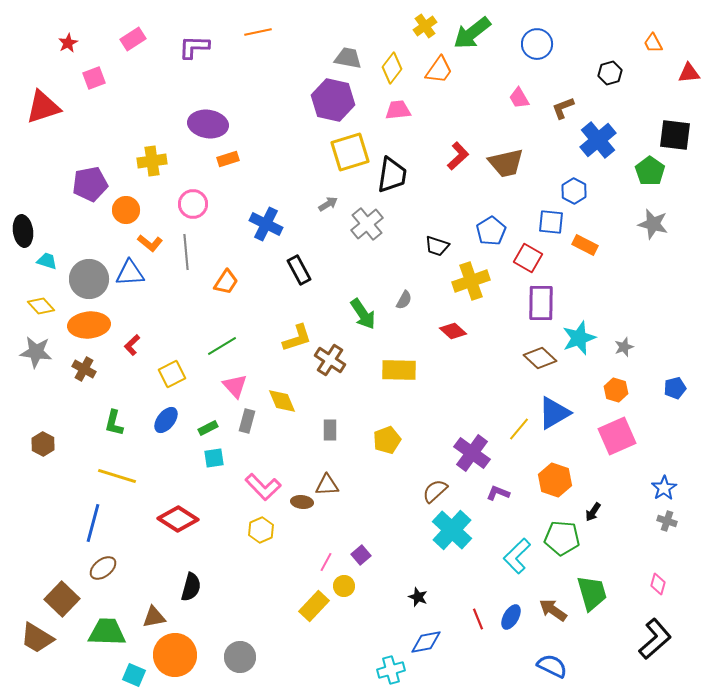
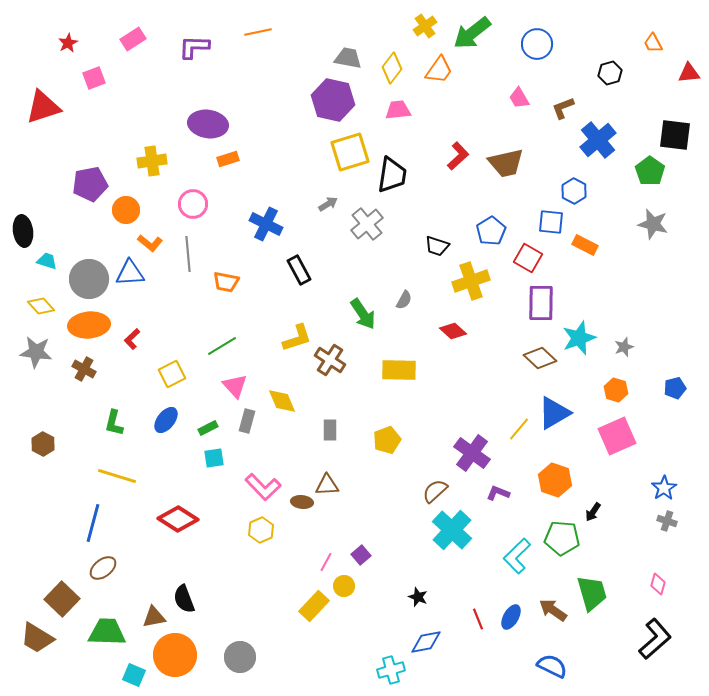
gray line at (186, 252): moved 2 px right, 2 px down
orange trapezoid at (226, 282): rotated 68 degrees clockwise
red L-shape at (132, 345): moved 6 px up
black semicircle at (191, 587): moved 7 px left, 12 px down; rotated 144 degrees clockwise
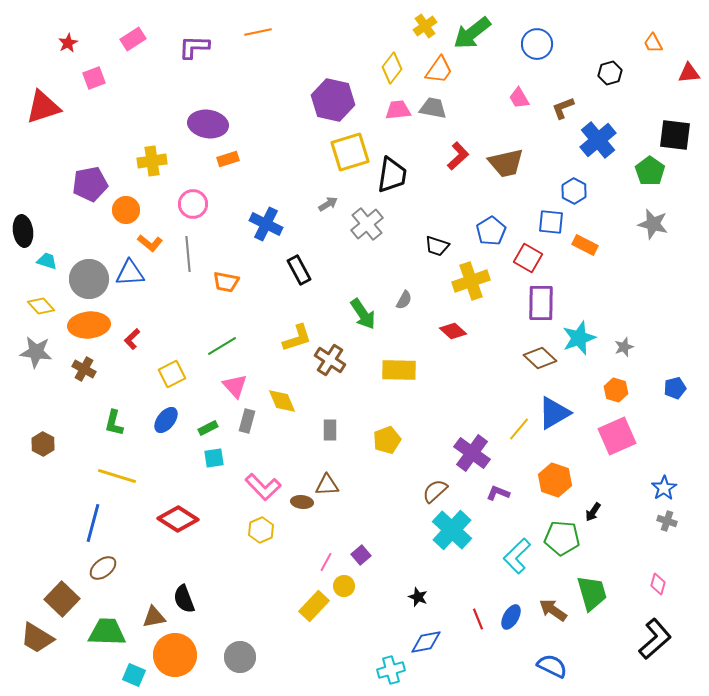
gray trapezoid at (348, 58): moved 85 px right, 50 px down
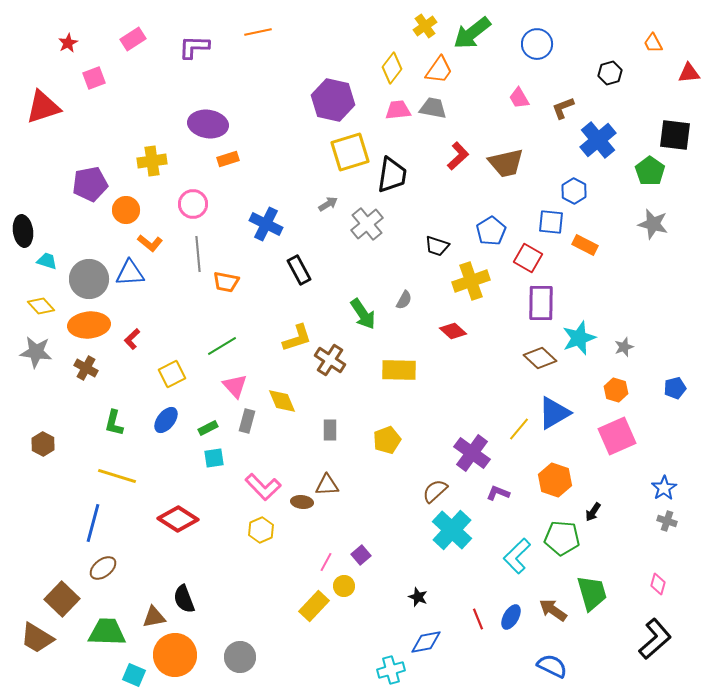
gray line at (188, 254): moved 10 px right
brown cross at (84, 369): moved 2 px right, 1 px up
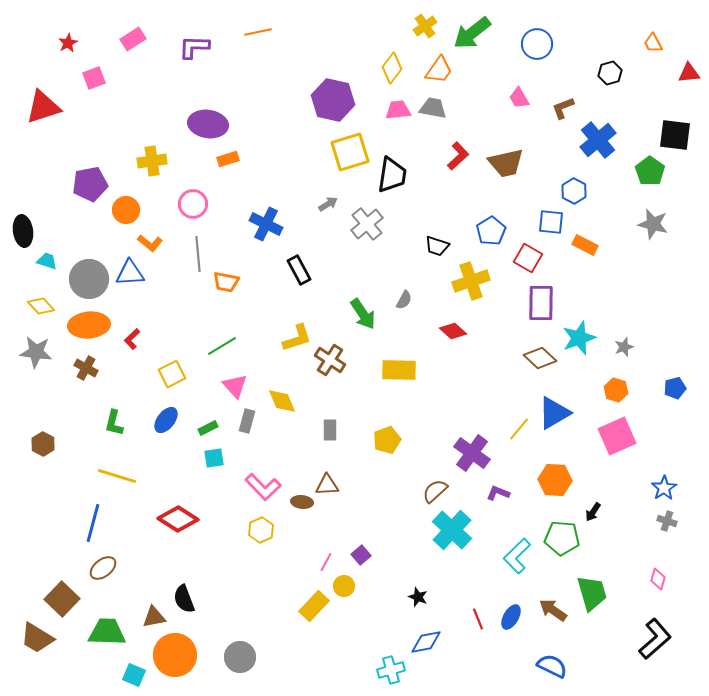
orange hexagon at (555, 480): rotated 16 degrees counterclockwise
pink diamond at (658, 584): moved 5 px up
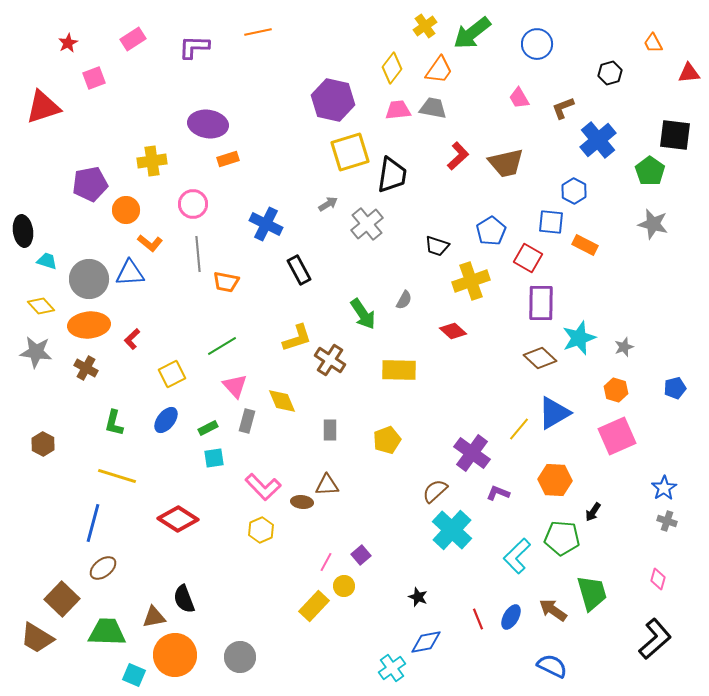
cyan cross at (391, 670): moved 1 px right, 2 px up; rotated 20 degrees counterclockwise
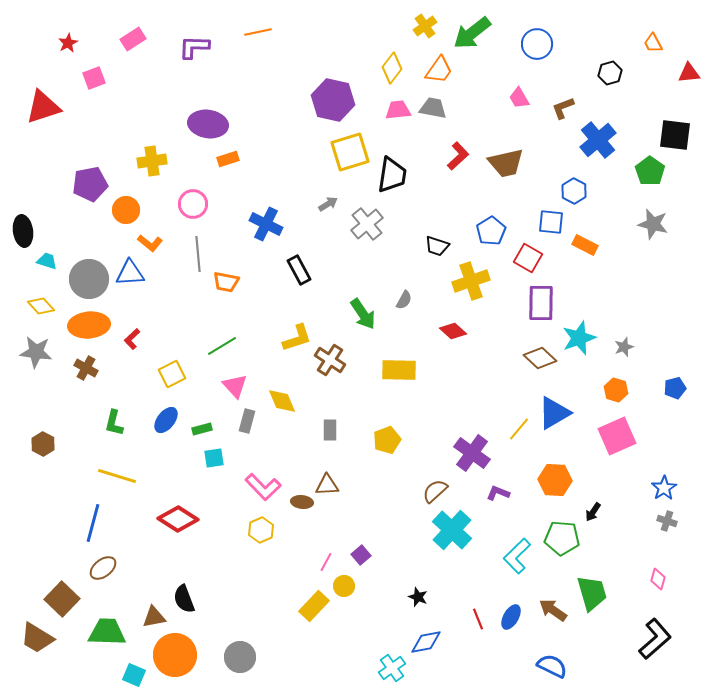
green rectangle at (208, 428): moved 6 px left, 1 px down; rotated 12 degrees clockwise
